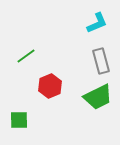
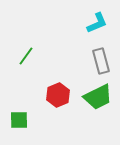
green line: rotated 18 degrees counterclockwise
red hexagon: moved 8 px right, 9 px down
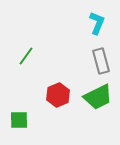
cyan L-shape: rotated 45 degrees counterclockwise
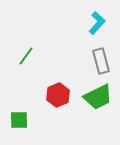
cyan L-shape: rotated 20 degrees clockwise
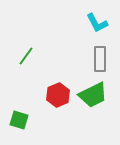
cyan L-shape: rotated 110 degrees clockwise
gray rectangle: moved 1 px left, 2 px up; rotated 15 degrees clockwise
green trapezoid: moved 5 px left, 2 px up
green square: rotated 18 degrees clockwise
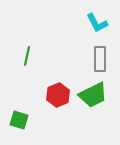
green line: moved 1 px right; rotated 24 degrees counterclockwise
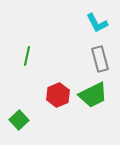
gray rectangle: rotated 15 degrees counterclockwise
green square: rotated 30 degrees clockwise
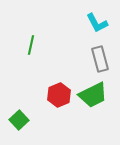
green line: moved 4 px right, 11 px up
red hexagon: moved 1 px right
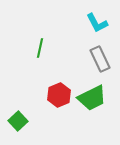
green line: moved 9 px right, 3 px down
gray rectangle: rotated 10 degrees counterclockwise
green trapezoid: moved 1 px left, 3 px down
green square: moved 1 px left, 1 px down
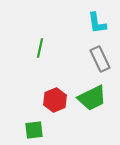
cyan L-shape: rotated 20 degrees clockwise
red hexagon: moved 4 px left, 5 px down
green square: moved 16 px right, 9 px down; rotated 36 degrees clockwise
